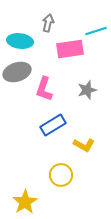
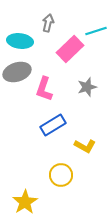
pink rectangle: rotated 36 degrees counterclockwise
gray star: moved 3 px up
yellow L-shape: moved 1 px right, 1 px down
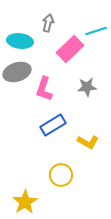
gray star: rotated 12 degrees clockwise
yellow L-shape: moved 3 px right, 4 px up
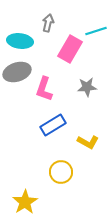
pink rectangle: rotated 16 degrees counterclockwise
yellow circle: moved 3 px up
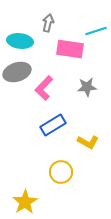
pink rectangle: rotated 68 degrees clockwise
pink L-shape: moved 1 px up; rotated 25 degrees clockwise
